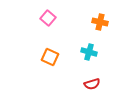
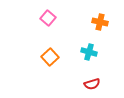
orange square: rotated 24 degrees clockwise
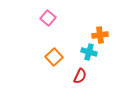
orange cross: moved 13 px down; rotated 21 degrees counterclockwise
orange square: moved 4 px right
red semicircle: moved 12 px left, 8 px up; rotated 49 degrees counterclockwise
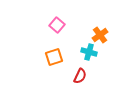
pink square: moved 9 px right, 7 px down
orange cross: rotated 28 degrees counterclockwise
orange square: rotated 24 degrees clockwise
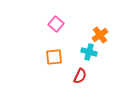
pink square: moved 1 px left, 1 px up
orange square: rotated 12 degrees clockwise
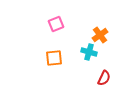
pink square: rotated 28 degrees clockwise
orange square: moved 1 px down
red semicircle: moved 24 px right, 2 px down
